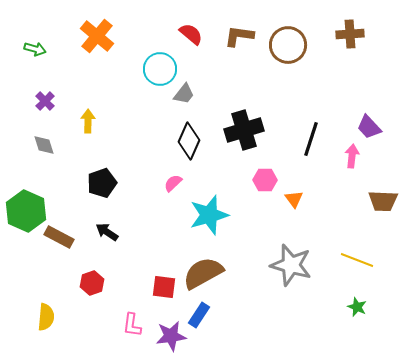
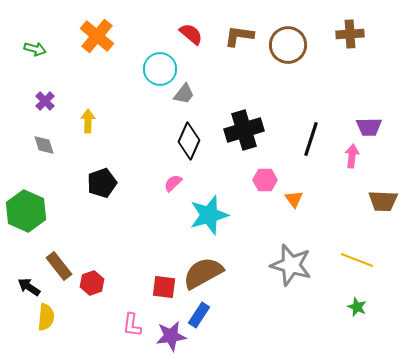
purple trapezoid: rotated 48 degrees counterclockwise
black arrow: moved 78 px left, 55 px down
brown rectangle: moved 29 px down; rotated 24 degrees clockwise
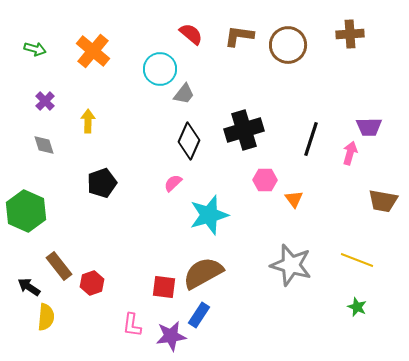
orange cross: moved 4 px left, 15 px down
pink arrow: moved 2 px left, 3 px up; rotated 10 degrees clockwise
brown trapezoid: rotated 8 degrees clockwise
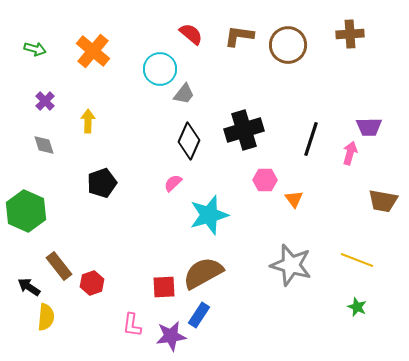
red square: rotated 10 degrees counterclockwise
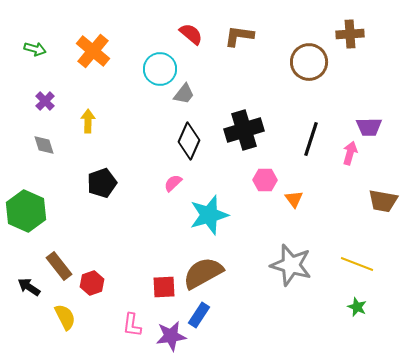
brown circle: moved 21 px right, 17 px down
yellow line: moved 4 px down
yellow semicircle: moved 19 px right; rotated 32 degrees counterclockwise
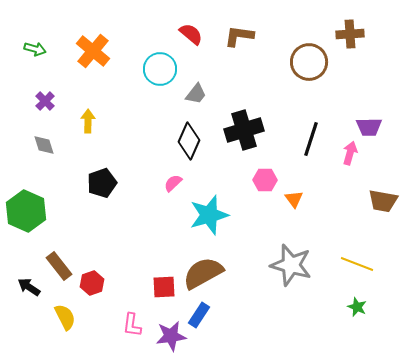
gray trapezoid: moved 12 px right
